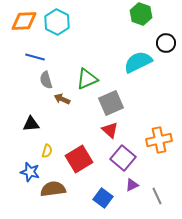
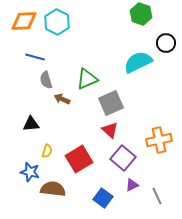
brown semicircle: rotated 15 degrees clockwise
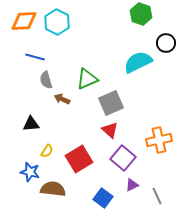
yellow semicircle: rotated 16 degrees clockwise
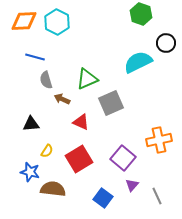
red triangle: moved 29 px left, 8 px up; rotated 18 degrees counterclockwise
purple triangle: rotated 24 degrees counterclockwise
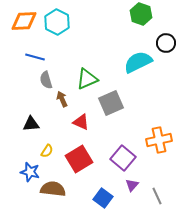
brown arrow: rotated 42 degrees clockwise
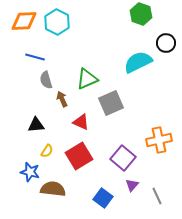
black triangle: moved 5 px right, 1 px down
red square: moved 3 px up
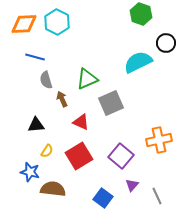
orange diamond: moved 3 px down
purple square: moved 2 px left, 2 px up
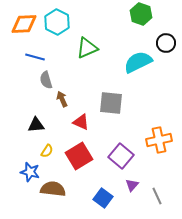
green triangle: moved 31 px up
gray square: rotated 30 degrees clockwise
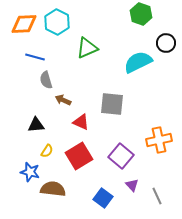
brown arrow: moved 1 px right, 1 px down; rotated 42 degrees counterclockwise
gray square: moved 1 px right, 1 px down
purple triangle: rotated 24 degrees counterclockwise
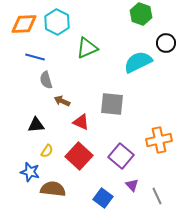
brown arrow: moved 1 px left, 1 px down
red square: rotated 16 degrees counterclockwise
